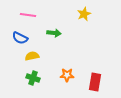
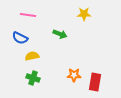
yellow star: rotated 24 degrees clockwise
green arrow: moved 6 px right, 1 px down; rotated 16 degrees clockwise
orange star: moved 7 px right
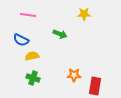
blue semicircle: moved 1 px right, 2 px down
red rectangle: moved 4 px down
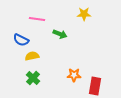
pink line: moved 9 px right, 4 px down
green cross: rotated 24 degrees clockwise
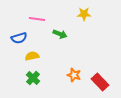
blue semicircle: moved 2 px left, 2 px up; rotated 42 degrees counterclockwise
orange star: rotated 16 degrees clockwise
red rectangle: moved 5 px right, 4 px up; rotated 54 degrees counterclockwise
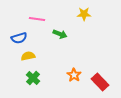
yellow semicircle: moved 4 px left
orange star: rotated 16 degrees clockwise
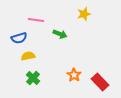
yellow star: rotated 16 degrees counterclockwise
pink line: moved 1 px left, 1 px down
